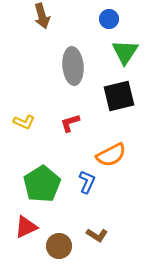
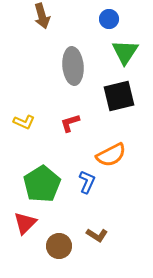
red triangle: moved 1 px left, 4 px up; rotated 20 degrees counterclockwise
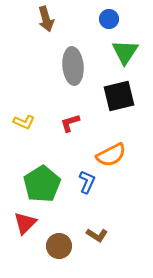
brown arrow: moved 4 px right, 3 px down
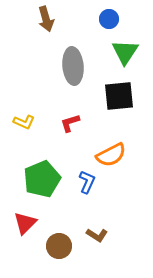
black square: rotated 8 degrees clockwise
green pentagon: moved 5 px up; rotated 9 degrees clockwise
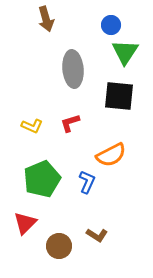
blue circle: moved 2 px right, 6 px down
gray ellipse: moved 3 px down
black square: rotated 12 degrees clockwise
yellow L-shape: moved 8 px right, 4 px down
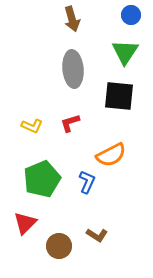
brown arrow: moved 26 px right
blue circle: moved 20 px right, 10 px up
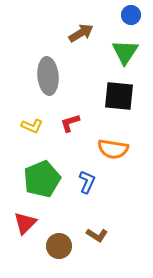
brown arrow: moved 9 px right, 14 px down; rotated 105 degrees counterclockwise
gray ellipse: moved 25 px left, 7 px down
orange semicircle: moved 2 px right, 6 px up; rotated 36 degrees clockwise
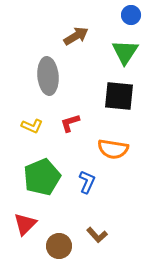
brown arrow: moved 5 px left, 3 px down
green pentagon: moved 2 px up
red triangle: moved 1 px down
brown L-shape: rotated 15 degrees clockwise
